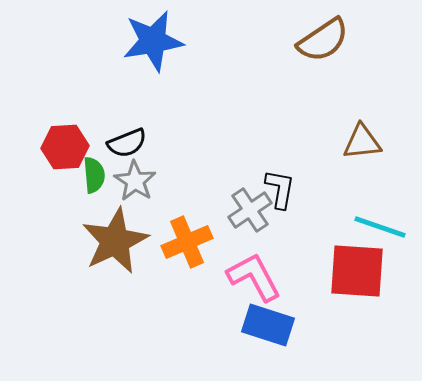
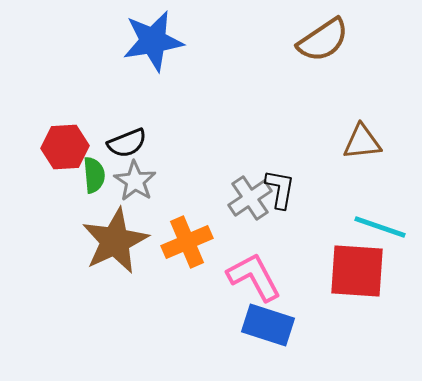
gray cross: moved 12 px up
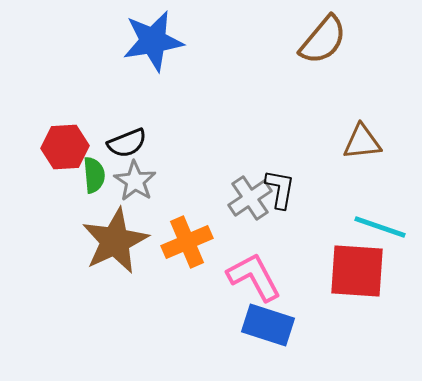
brown semicircle: rotated 16 degrees counterclockwise
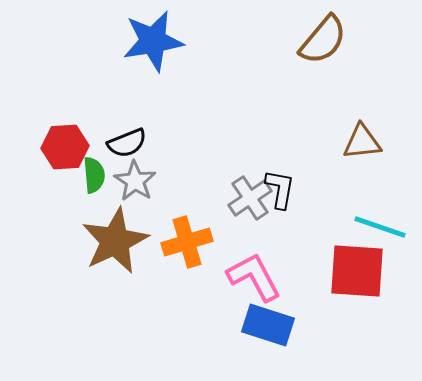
orange cross: rotated 6 degrees clockwise
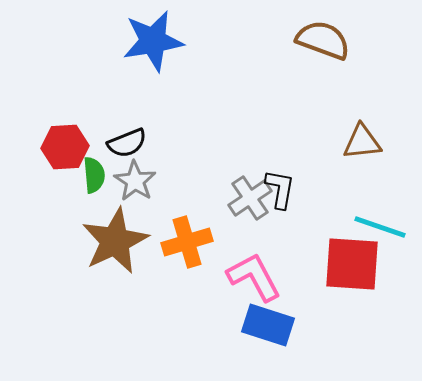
brown semicircle: rotated 110 degrees counterclockwise
red square: moved 5 px left, 7 px up
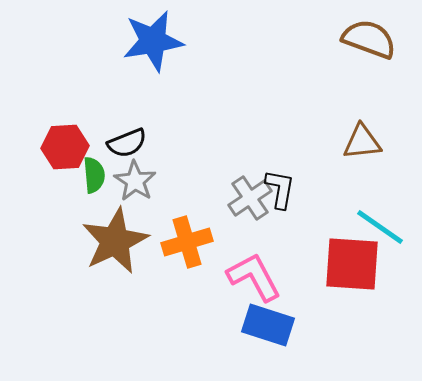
brown semicircle: moved 46 px right, 1 px up
cyan line: rotated 16 degrees clockwise
